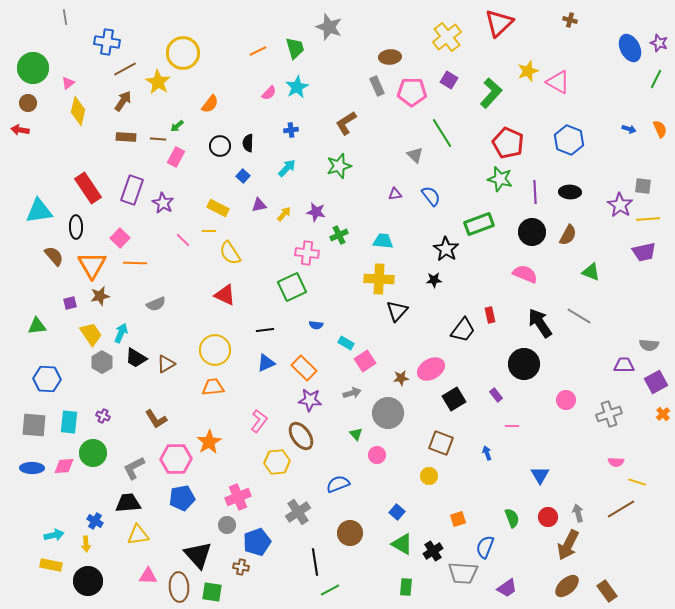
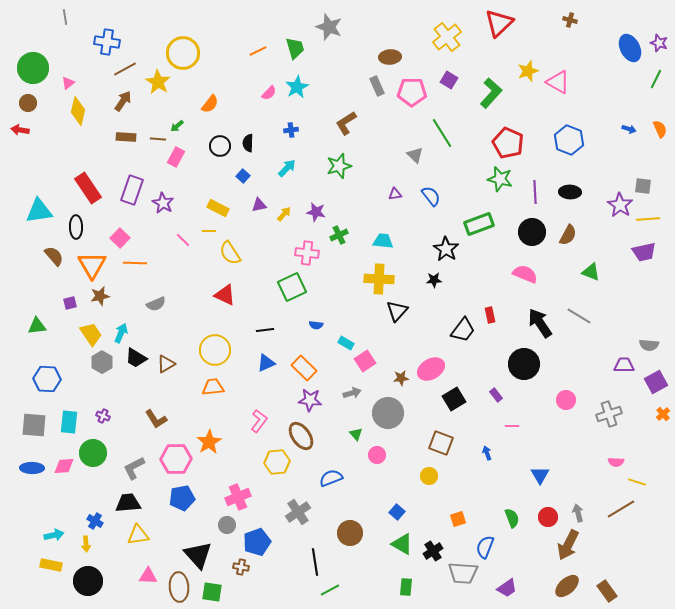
blue semicircle at (338, 484): moved 7 px left, 6 px up
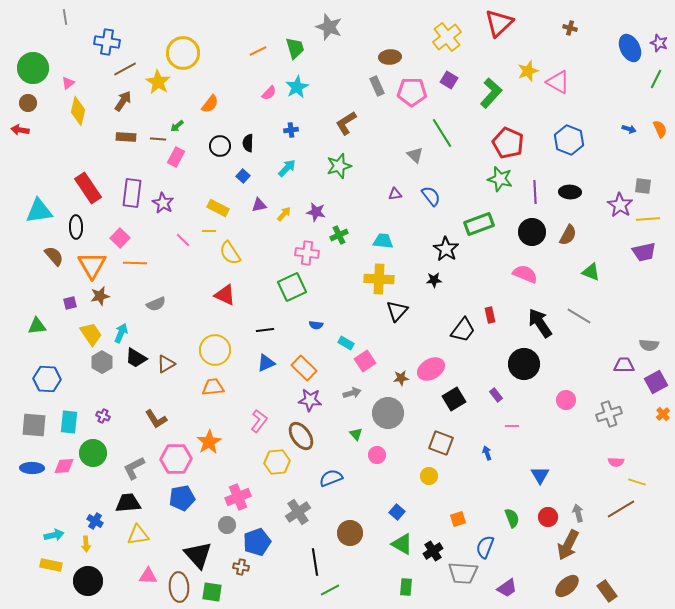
brown cross at (570, 20): moved 8 px down
purple rectangle at (132, 190): moved 3 px down; rotated 12 degrees counterclockwise
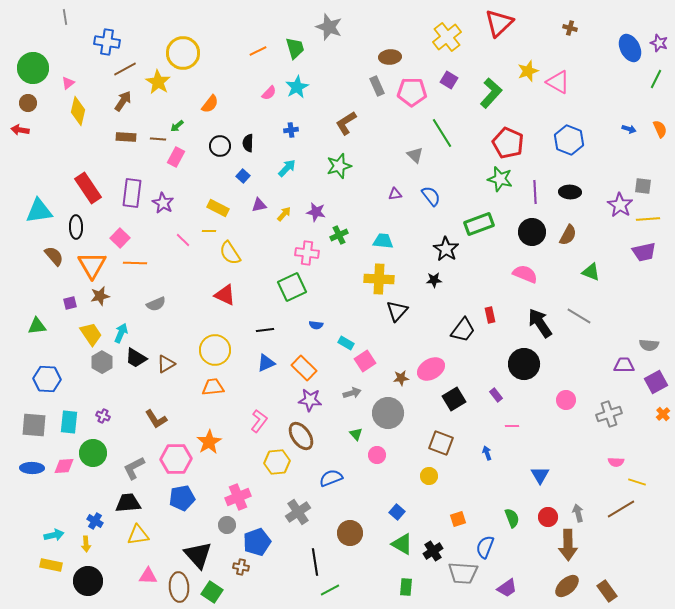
brown arrow at (568, 545): rotated 28 degrees counterclockwise
green square at (212, 592): rotated 25 degrees clockwise
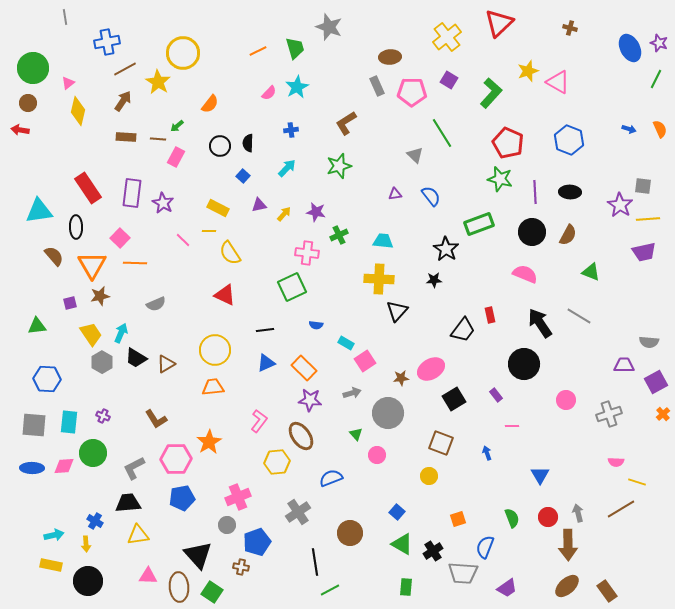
blue cross at (107, 42): rotated 20 degrees counterclockwise
gray semicircle at (649, 345): moved 3 px up
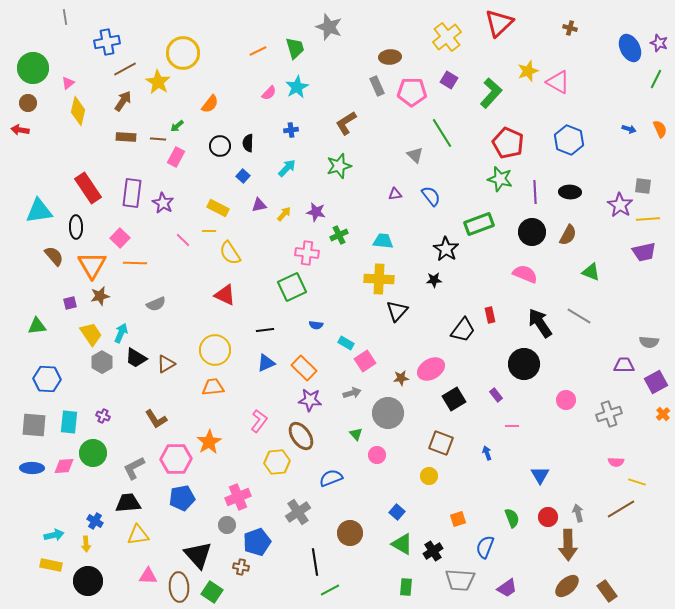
gray trapezoid at (463, 573): moved 3 px left, 7 px down
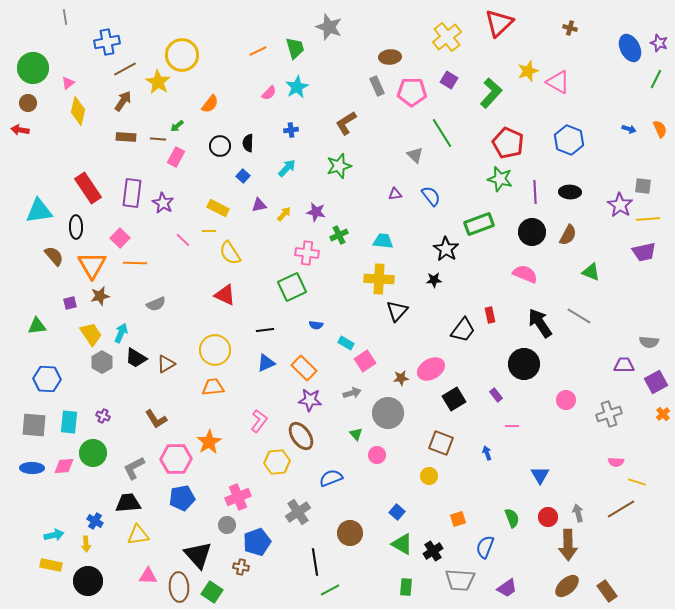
yellow circle at (183, 53): moved 1 px left, 2 px down
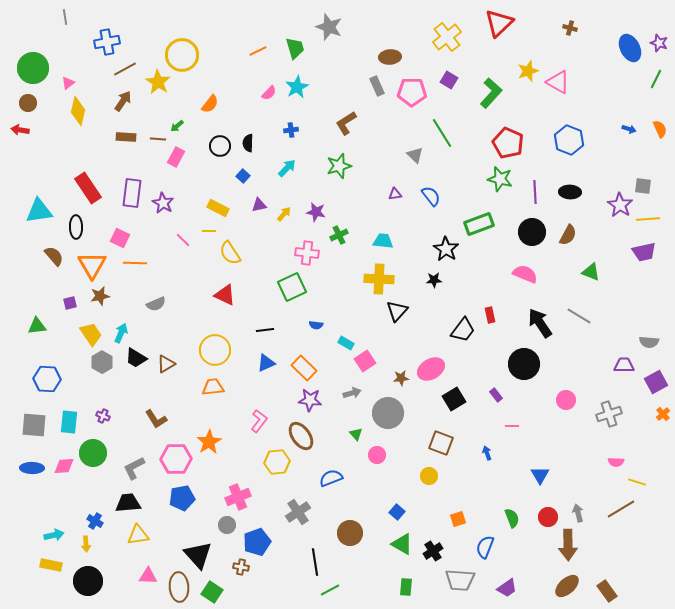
pink square at (120, 238): rotated 18 degrees counterclockwise
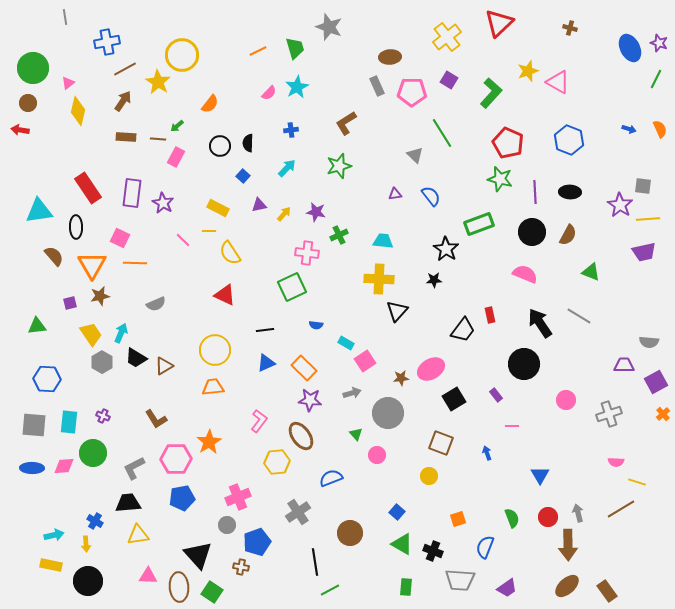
brown triangle at (166, 364): moved 2 px left, 2 px down
black cross at (433, 551): rotated 36 degrees counterclockwise
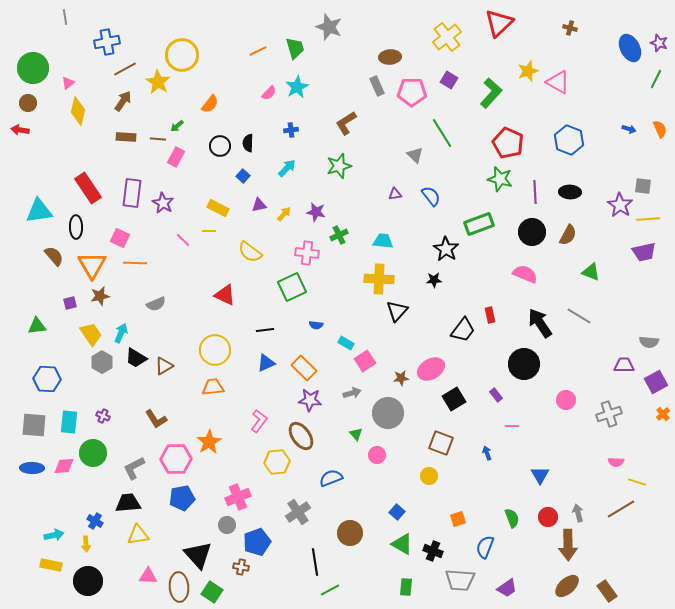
yellow semicircle at (230, 253): moved 20 px right, 1 px up; rotated 20 degrees counterclockwise
